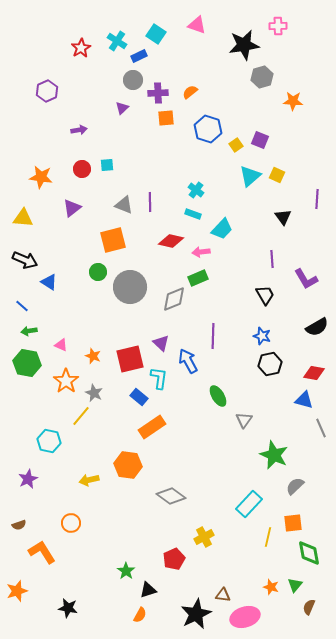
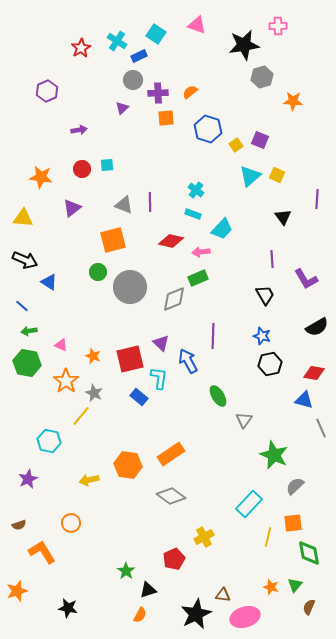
orange rectangle at (152, 427): moved 19 px right, 27 px down
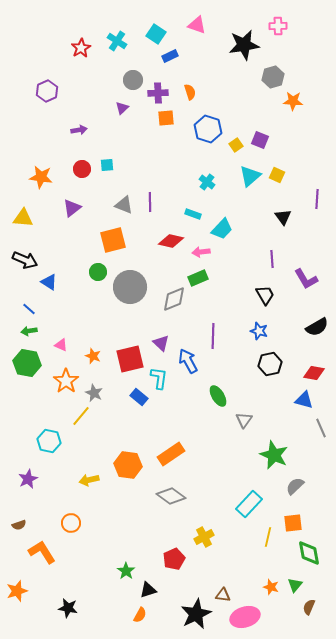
blue rectangle at (139, 56): moved 31 px right
gray hexagon at (262, 77): moved 11 px right
orange semicircle at (190, 92): rotated 112 degrees clockwise
cyan cross at (196, 190): moved 11 px right, 8 px up
blue line at (22, 306): moved 7 px right, 3 px down
blue star at (262, 336): moved 3 px left, 5 px up
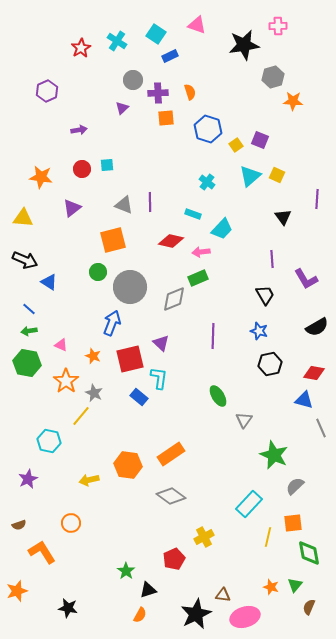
blue arrow at (188, 361): moved 76 px left, 38 px up; rotated 50 degrees clockwise
